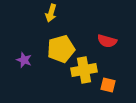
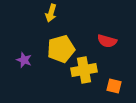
orange square: moved 6 px right, 1 px down
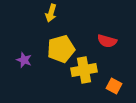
orange square: rotated 14 degrees clockwise
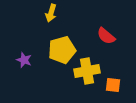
red semicircle: moved 1 px left, 5 px up; rotated 24 degrees clockwise
yellow pentagon: moved 1 px right, 1 px down
yellow cross: moved 3 px right, 1 px down
orange square: moved 1 px left, 1 px up; rotated 21 degrees counterclockwise
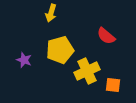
yellow pentagon: moved 2 px left
yellow cross: rotated 15 degrees counterclockwise
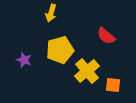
yellow cross: rotated 15 degrees counterclockwise
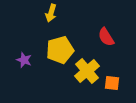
red semicircle: moved 1 px down; rotated 18 degrees clockwise
orange square: moved 1 px left, 2 px up
